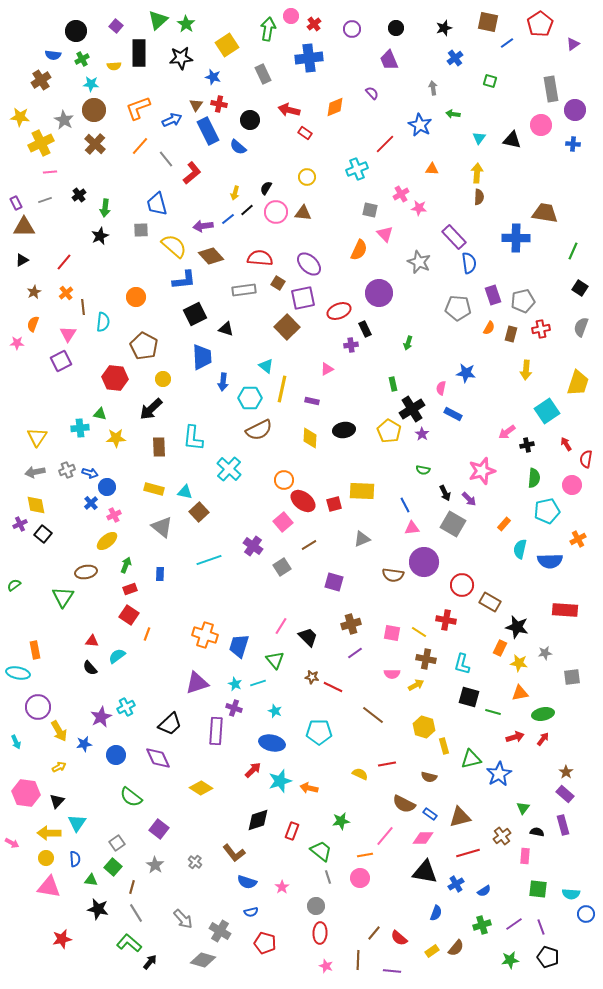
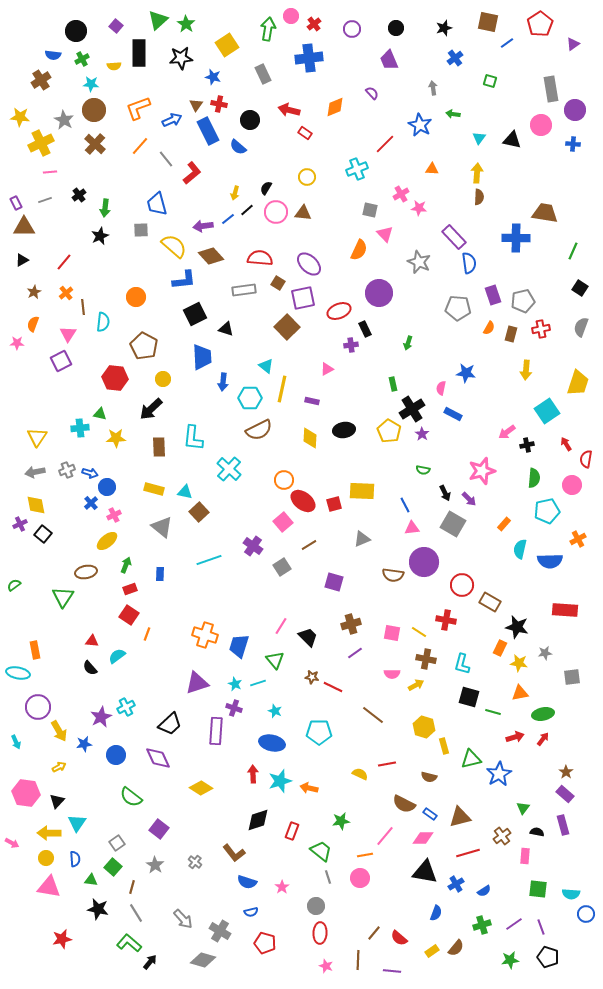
red arrow at (253, 770): moved 4 px down; rotated 48 degrees counterclockwise
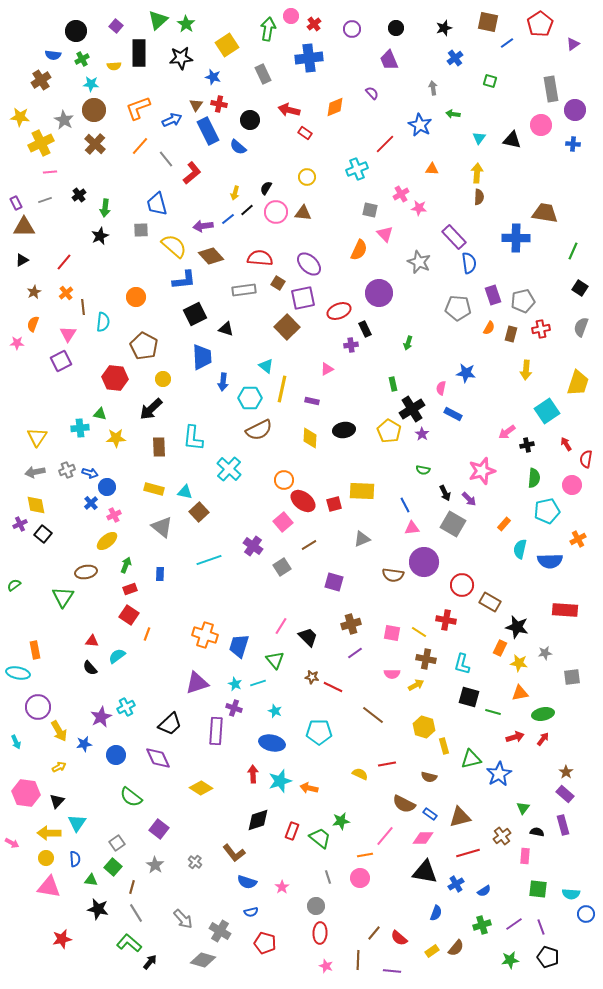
green trapezoid at (321, 851): moved 1 px left, 13 px up
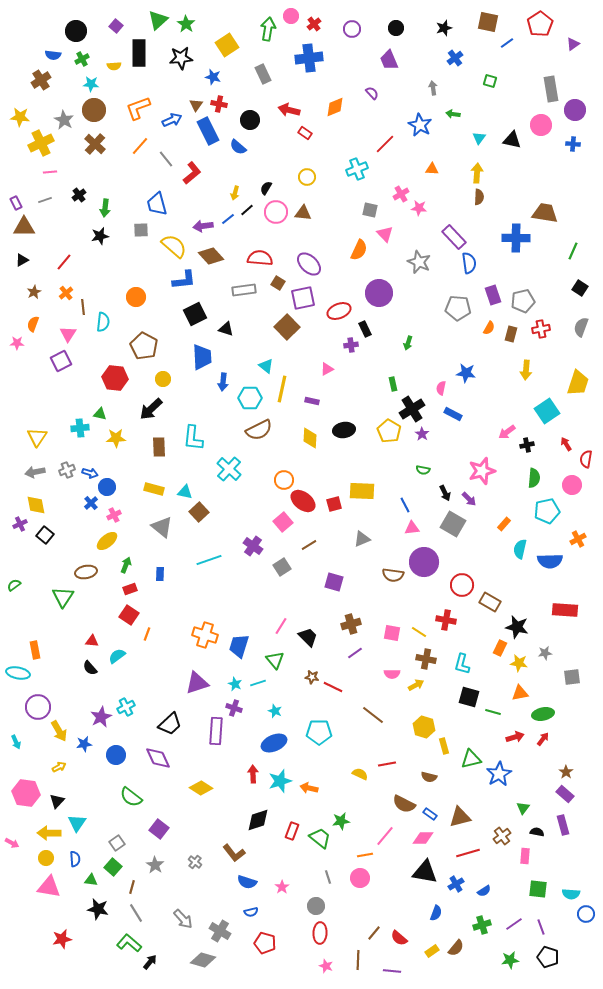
black star at (100, 236): rotated 12 degrees clockwise
black square at (43, 534): moved 2 px right, 1 px down
blue ellipse at (272, 743): moved 2 px right; rotated 35 degrees counterclockwise
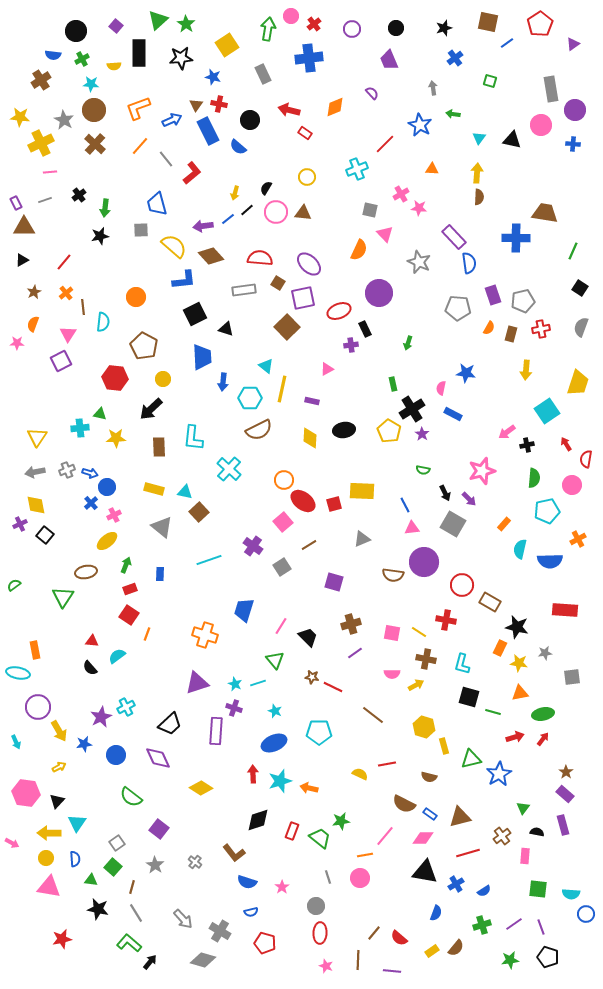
blue trapezoid at (239, 646): moved 5 px right, 36 px up
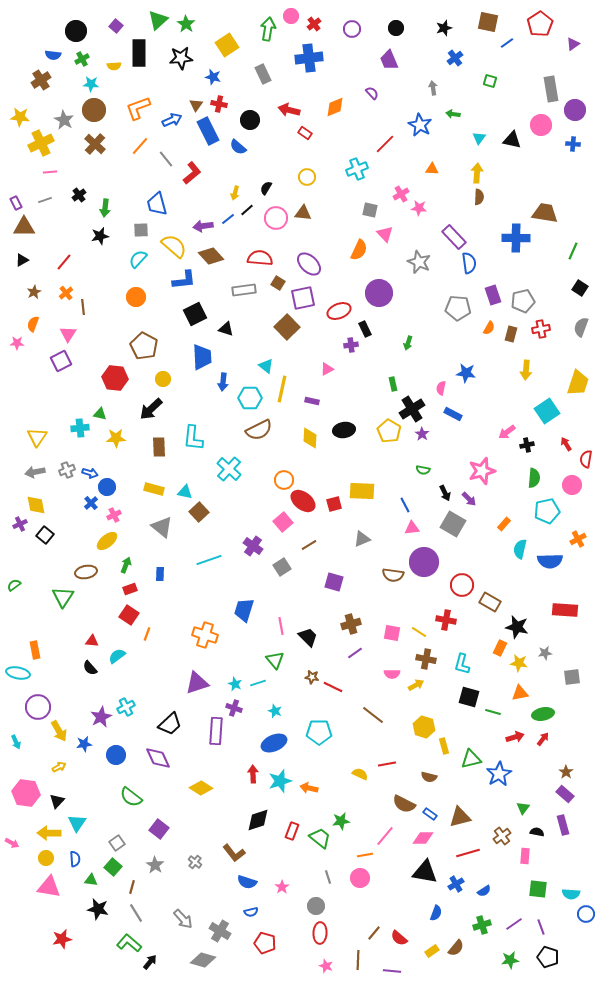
pink circle at (276, 212): moved 6 px down
cyan semicircle at (103, 322): moved 35 px right, 63 px up; rotated 144 degrees counterclockwise
pink line at (281, 626): rotated 42 degrees counterclockwise
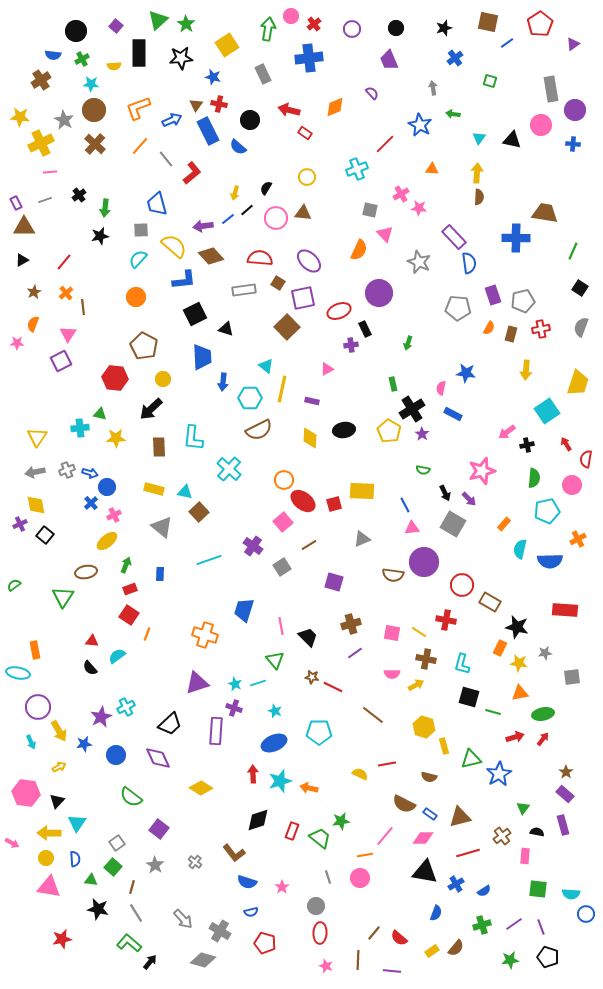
purple ellipse at (309, 264): moved 3 px up
cyan arrow at (16, 742): moved 15 px right
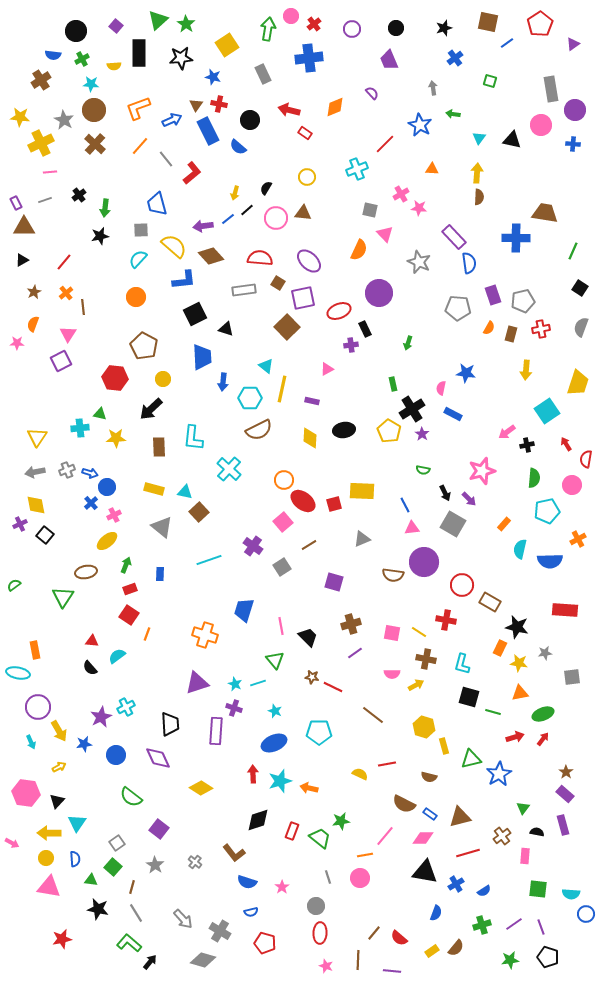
green ellipse at (543, 714): rotated 10 degrees counterclockwise
black trapezoid at (170, 724): rotated 50 degrees counterclockwise
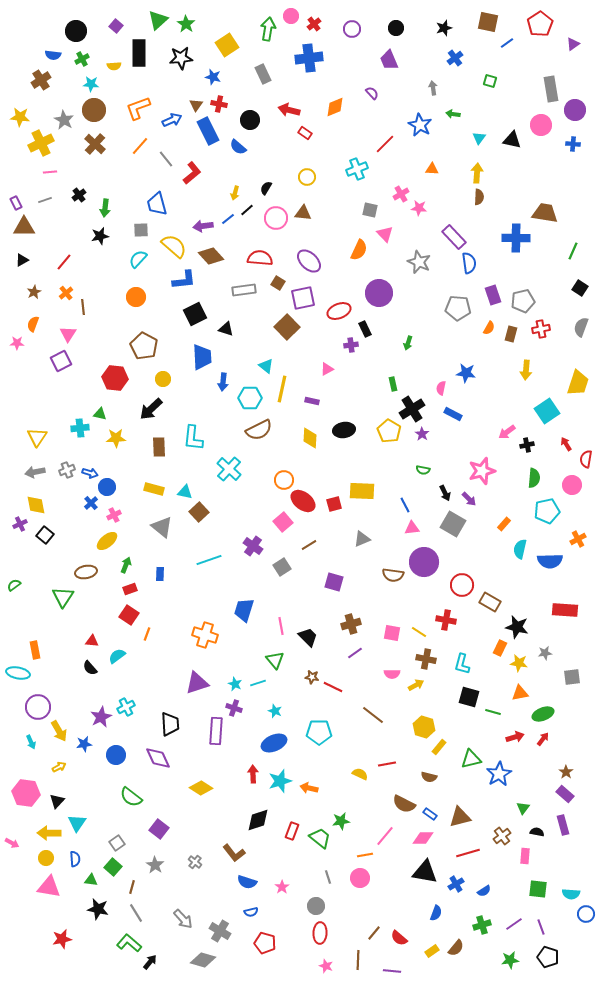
yellow rectangle at (444, 746): moved 5 px left, 1 px down; rotated 56 degrees clockwise
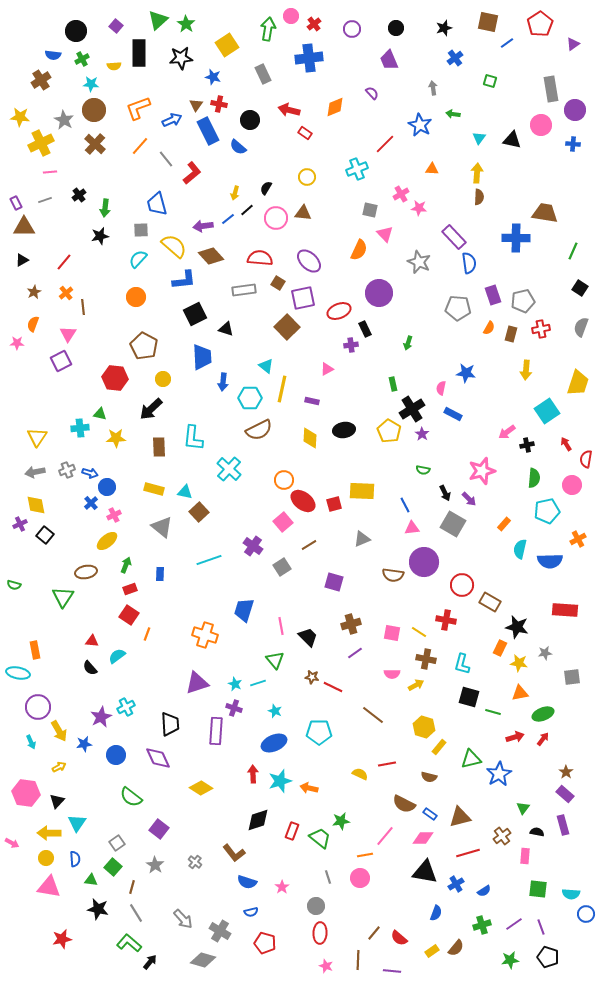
green semicircle at (14, 585): rotated 128 degrees counterclockwise
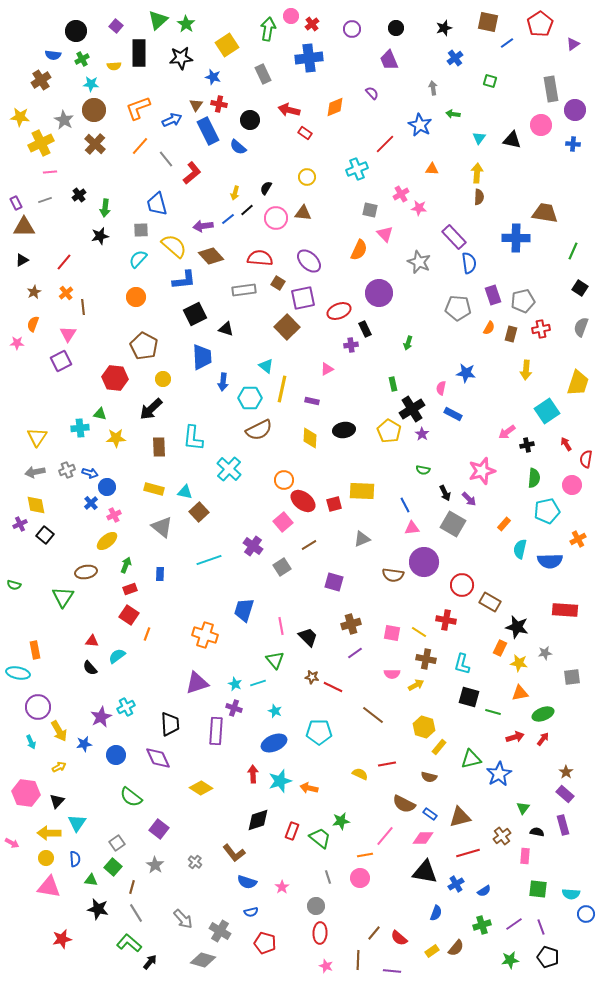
red cross at (314, 24): moved 2 px left
